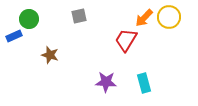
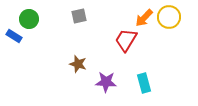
blue rectangle: rotated 56 degrees clockwise
brown star: moved 28 px right, 9 px down
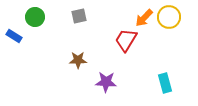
green circle: moved 6 px right, 2 px up
brown star: moved 4 px up; rotated 18 degrees counterclockwise
cyan rectangle: moved 21 px right
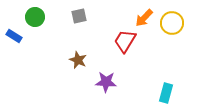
yellow circle: moved 3 px right, 6 px down
red trapezoid: moved 1 px left, 1 px down
brown star: rotated 24 degrees clockwise
cyan rectangle: moved 1 px right, 10 px down; rotated 30 degrees clockwise
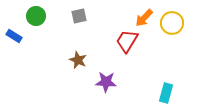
green circle: moved 1 px right, 1 px up
red trapezoid: moved 2 px right
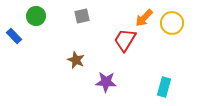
gray square: moved 3 px right
blue rectangle: rotated 14 degrees clockwise
red trapezoid: moved 2 px left, 1 px up
brown star: moved 2 px left
cyan rectangle: moved 2 px left, 6 px up
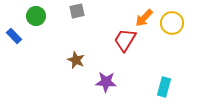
gray square: moved 5 px left, 5 px up
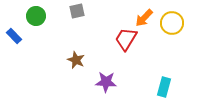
red trapezoid: moved 1 px right, 1 px up
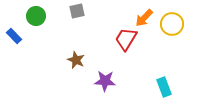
yellow circle: moved 1 px down
purple star: moved 1 px left, 1 px up
cyan rectangle: rotated 36 degrees counterclockwise
